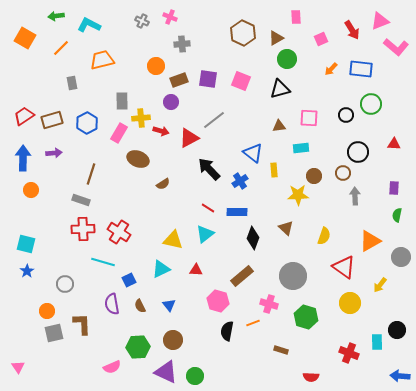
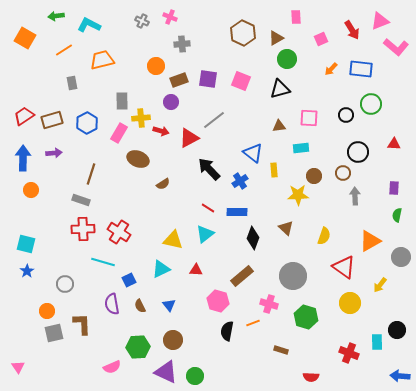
orange line at (61, 48): moved 3 px right, 2 px down; rotated 12 degrees clockwise
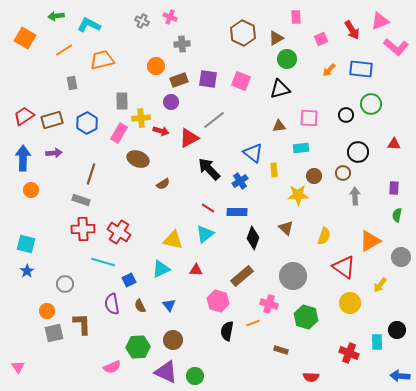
orange arrow at (331, 69): moved 2 px left, 1 px down
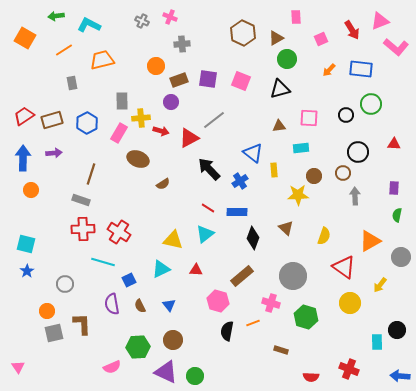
pink cross at (269, 304): moved 2 px right, 1 px up
red cross at (349, 353): moved 16 px down
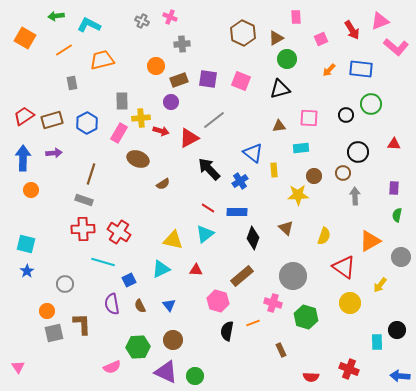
gray rectangle at (81, 200): moved 3 px right
pink cross at (271, 303): moved 2 px right
brown rectangle at (281, 350): rotated 48 degrees clockwise
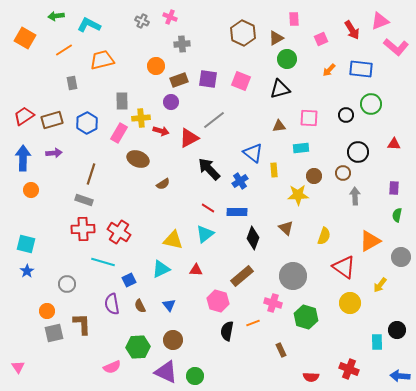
pink rectangle at (296, 17): moved 2 px left, 2 px down
gray circle at (65, 284): moved 2 px right
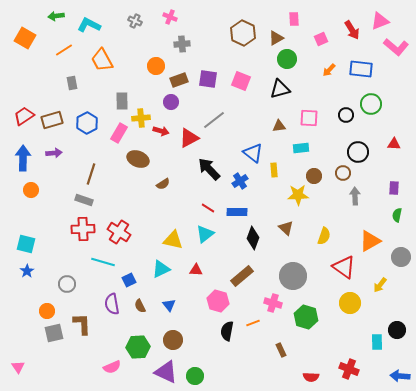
gray cross at (142, 21): moved 7 px left
orange trapezoid at (102, 60): rotated 105 degrees counterclockwise
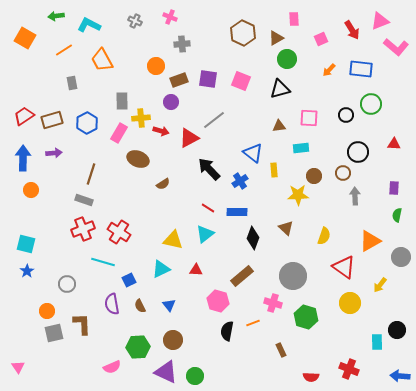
red cross at (83, 229): rotated 20 degrees counterclockwise
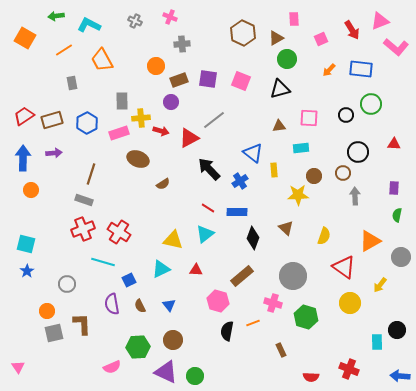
pink rectangle at (119, 133): rotated 42 degrees clockwise
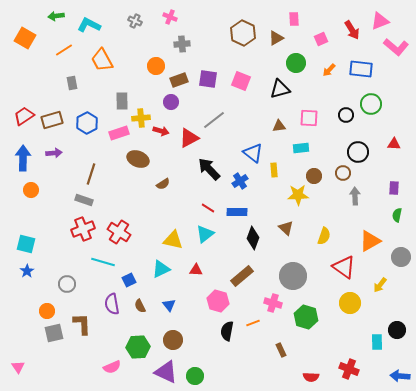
green circle at (287, 59): moved 9 px right, 4 px down
